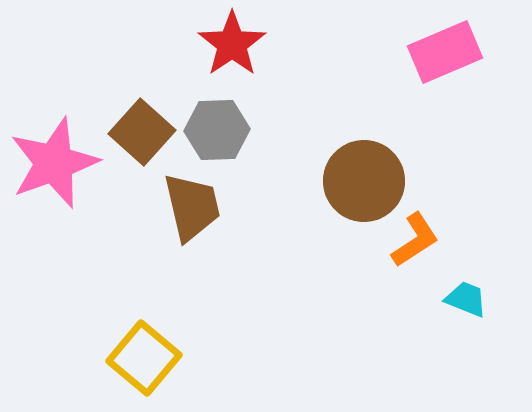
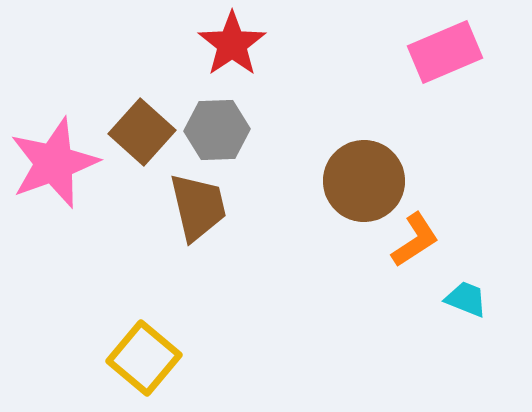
brown trapezoid: moved 6 px right
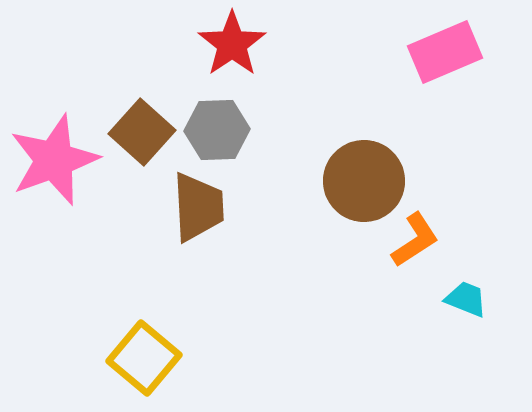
pink star: moved 3 px up
brown trapezoid: rotated 10 degrees clockwise
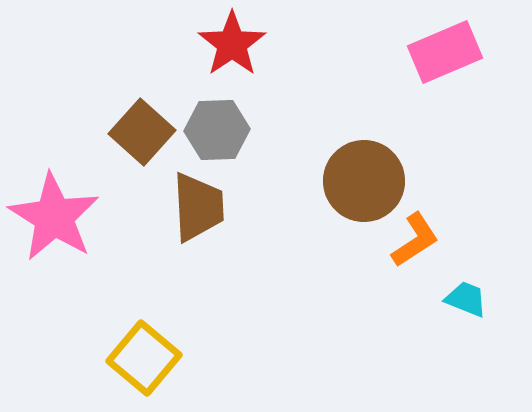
pink star: moved 57 px down; rotated 20 degrees counterclockwise
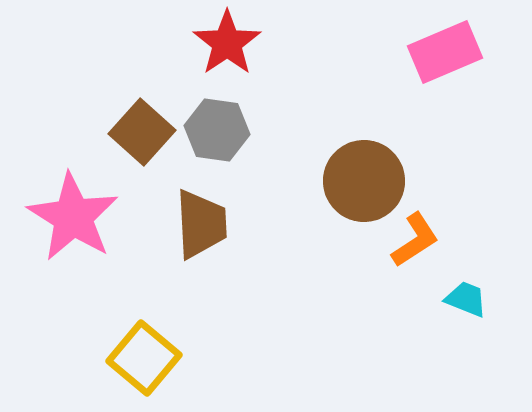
red star: moved 5 px left, 1 px up
gray hexagon: rotated 10 degrees clockwise
brown trapezoid: moved 3 px right, 17 px down
pink star: moved 19 px right
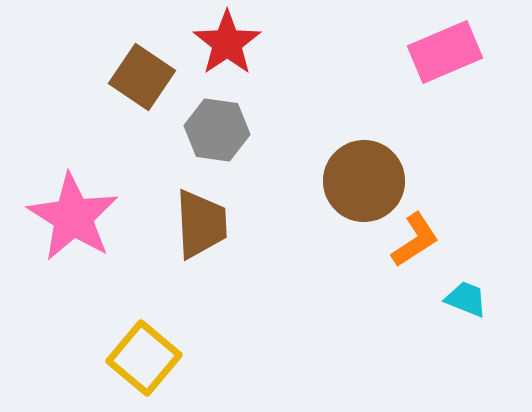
brown square: moved 55 px up; rotated 8 degrees counterclockwise
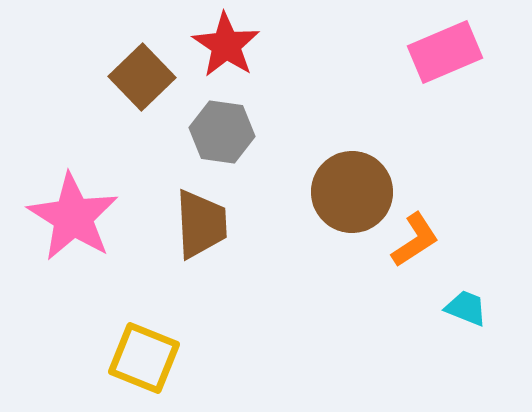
red star: moved 1 px left, 2 px down; rotated 4 degrees counterclockwise
brown square: rotated 12 degrees clockwise
gray hexagon: moved 5 px right, 2 px down
brown circle: moved 12 px left, 11 px down
cyan trapezoid: moved 9 px down
yellow square: rotated 18 degrees counterclockwise
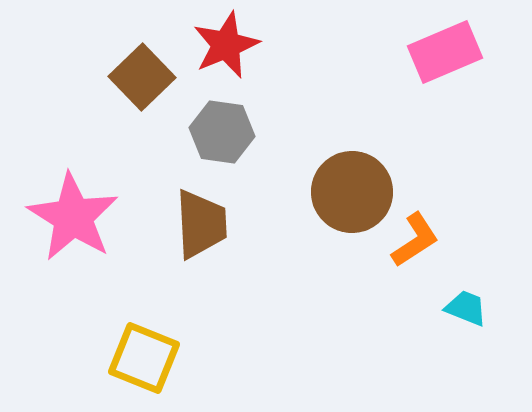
red star: rotated 16 degrees clockwise
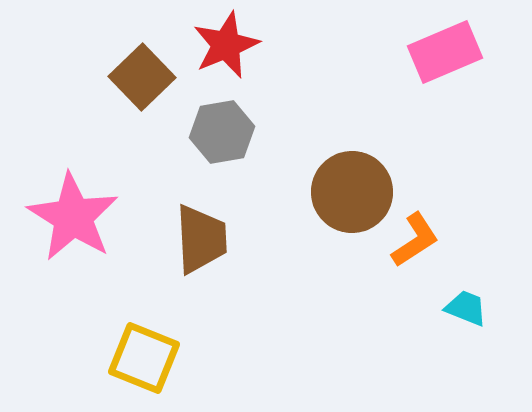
gray hexagon: rotated 18 degrees counterclockwise
brown trapezoid: moved 15 px down
